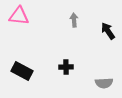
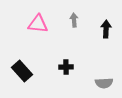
pink triangle: moved 19 px right, 8 px down
black arrow: moved 2 px left, 2 px up; rotated 36 degrees clockwise
black rectangle: rotated 20 degrees clockwise
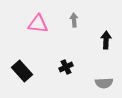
black arrow: moved 11 px down
black cross: rotated 24 degrees counterclockwise
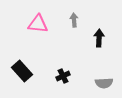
black arrow: moved 7 px left, 2 px up
black cross: moved 3 px left, 9 px down
